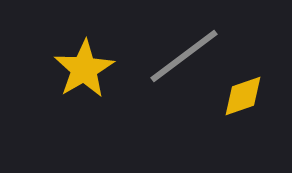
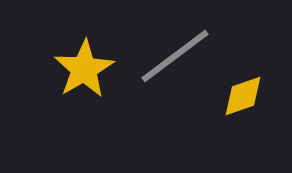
gray line: moved 9 px left
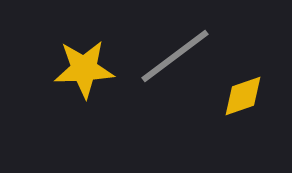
yellow star: rotated 28 degrees clockwise
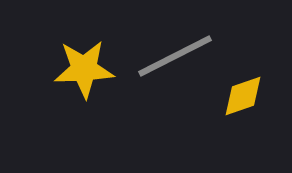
gray line: rotated 10 degrees clockwise
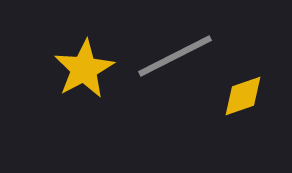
yellow star: rotated 26 degrees counterclockwise
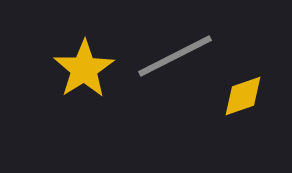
yellow star: rotated 4 degrees counterclockwise
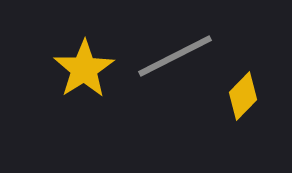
yellow diamond: rotated 27 degrees counterclockwise
